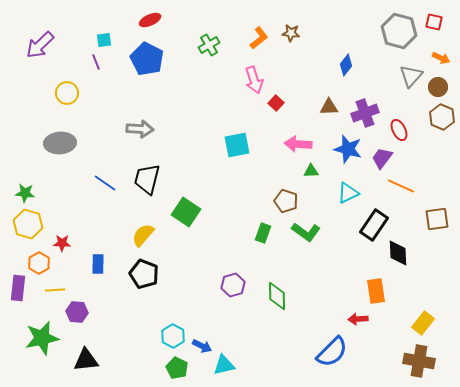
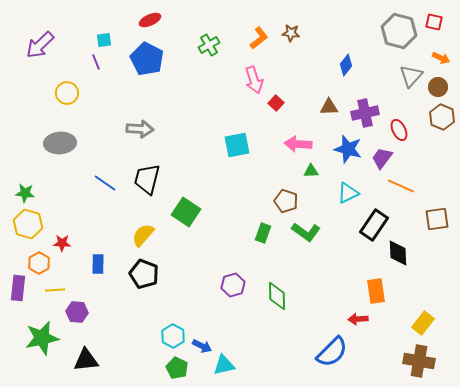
purple cross at (365, 113): rotated 8 degrees clockwise
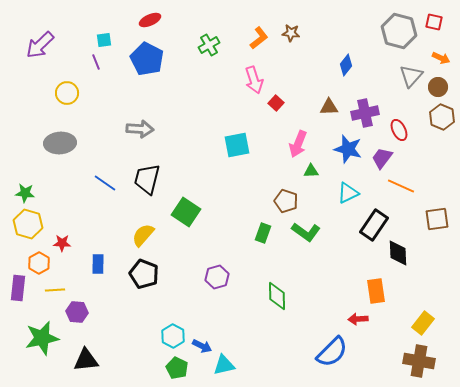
pink arrow at (298, 144): rotated 72 degrees counterclockwise
purple hexagon at (233, 285): moved 16 px left, 8 px up
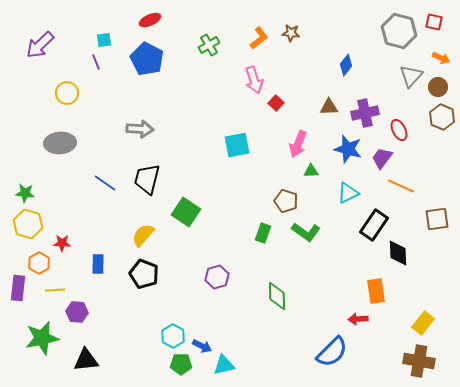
green pentagon at (177, 368): moved 4 px right, 4 px up; rotated 25 degrees counterclockwise
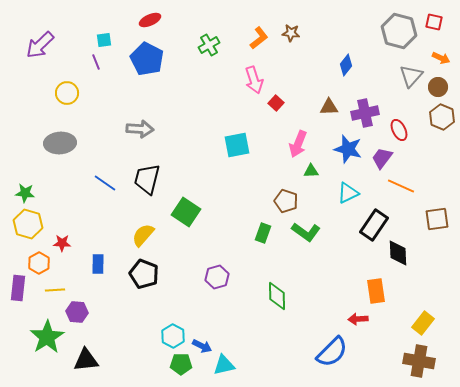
green star at (42, 338): moved 5 px right, 1 px up; rotated 20 degrees counterclockwise
